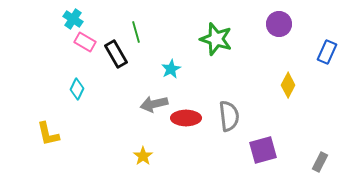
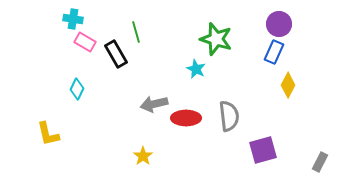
cyan cross: rotated 24 degrees counterclockwise
blue rectangle: moved 53 px left
cyan star: moved 25 px right; rotated 18 degrees counterclockwise
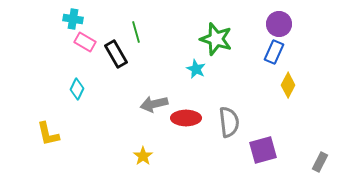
gray semicircle: moved 6 px down
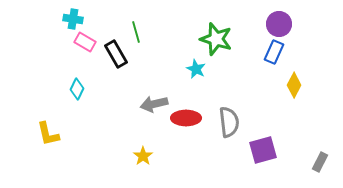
yellow diamond: moved 6 px right
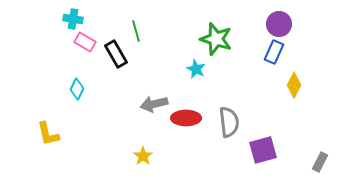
green line: moved 1 px up
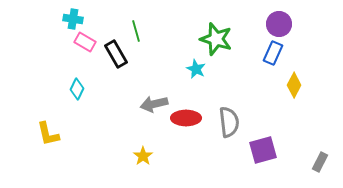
blue rectangle: moved 1 px left, 1 px down
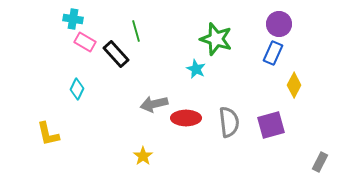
black rectangle: rotated 12 degrees counterclockwise
purple square: moved 8 px right, 25 px up
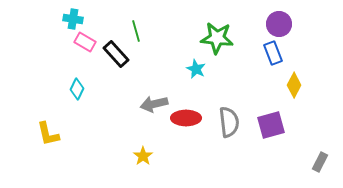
green star: moved 1 px right, 1 px up; rotated 12 degrees counterclockwise
blue rectangle: rotated 45 degrees counterclockwise
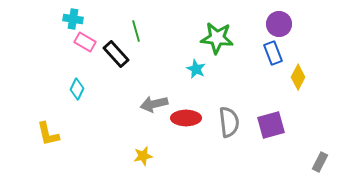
yellow diamond: moved 4 px right, 8 px up
yellow star: rotated 24 degrees clockwise
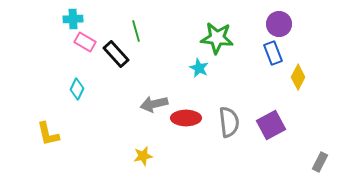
cyan cross: rotated 12 degrees counterclockwise
cyan star: moved 3 px right, 1 px up
purple square: rotated 12 degrees counterclockwise
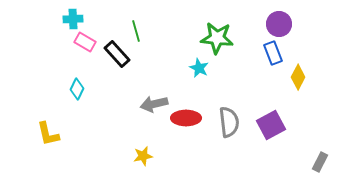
black rectangle: moved 1 px right
